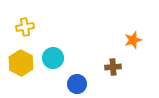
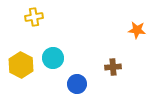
yellow cross: moved 9 px right, 10 px up
orange star: moved 4 px right, 10 px up; rotated 24 degrees clockwise
yellow hexagon: moved 2 px down
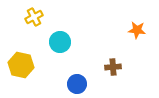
yellow cross: rotated 18 degrees counterclockwise
cyan circle: moved 7 px right, 16 px up
yellow hexagon: rotated 15 degrees counterclockwise
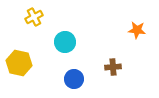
cyan circle: moved 5 px right
yellow hexagon: moved 2 px left, 2 px up
blue circle: moved 3 px left, 5 px up
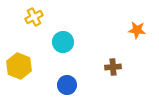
cyan circle: moved 2 px left
yellow hexagon: moved 3 px down; rotated 10 degrees clockwise
blue circle: moved 7 px left, 6 px down
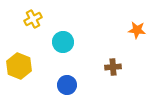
yellow cross: moved 1 px left, 2 px down
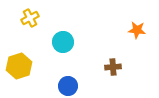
yellow cross: moved 3 px left, 1 px up
yellow hexagon: rotated 20 degrees clockwise
blue circle: moved 1 px right, 1 px down
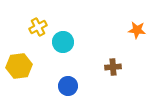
yellow cross: moved 8 px right, 9 px down
yellow hexagon: rotated 10 degrees clockwise
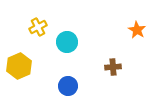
orange star: rotated 24 degrees clockwise
cyan circle: moved 4 px right
yellow hexagon: rotated 15 degrees counterclockwise
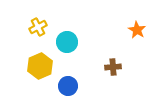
yellow hexagon: moved 21 px right
